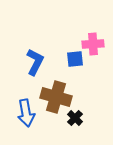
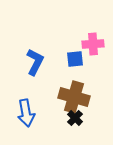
brown cross: moved 18 px right
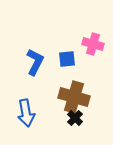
pink cross: rotated 20 degrees clockwise
blue square: moved 8 px left
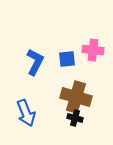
pink cross: moved 6 px down; rotated 10 degrees counterclockwise
brown cross: moved 2 px right
blue arrow: rotated 12 degrees counterclockwise
black cross: rotated 28 degrees counterclockwise
